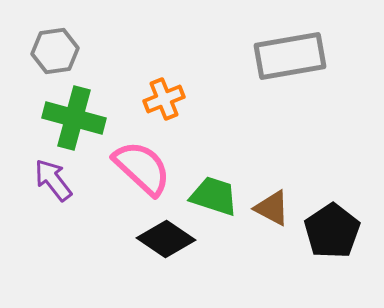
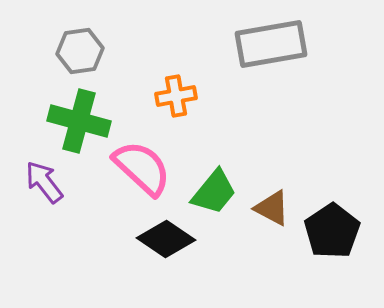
gray hexagon: moved 25 px right
gray rectangle: moved 19 px left, 12 px up
orange cross: moved 12 px right, 3 px up; rotated 12 degrees clockwise
green cross: moved 5 px right, 3 px down
purple arrow: moved 9 px left, 2 px down
green trapezoid: moved 4 px up; rotated 111 degrees clockwise
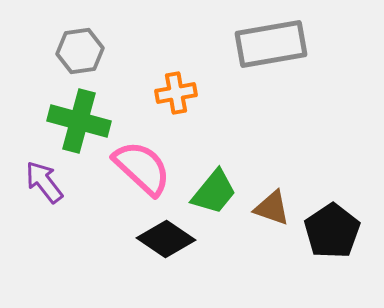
orange cross: moved 3 px up
brown triangle: rotated 9 degrees counterclockwise
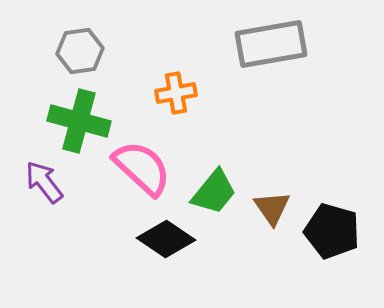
brown triangle: rotated 36 degrees clockwise
black pentagon: rotated 22 degrees counterclockwise
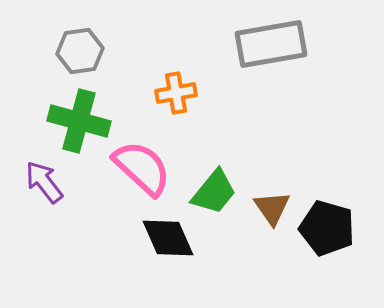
black pentagon: moved 5 px left, 3 px up
black diamond: moved 2 px right, 1 px up; rotated 32 degrees clockwise
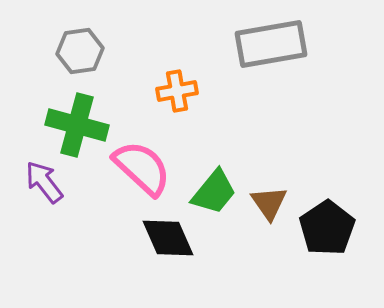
orange cross: moved 1 px right, 2 px up
green cross: moved 2 px left, 4 px down
brown triangle: moved 3 px left, 5 px up
black pentagon: rotated 22 degrees clockwise
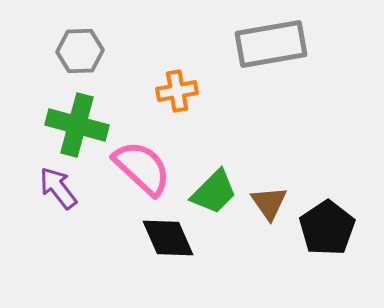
gray hexagon: rotated 6 degrees clockwise
purple arrow: moved 14 px right, 6 px down
green trapezoid: rotated 6 degrees clockwise
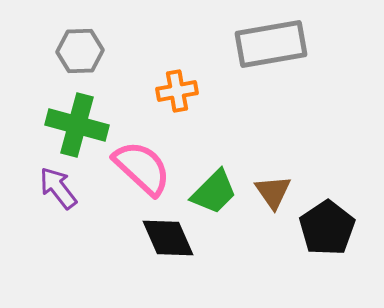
brown triangle: moved 4 px right, 11 px up
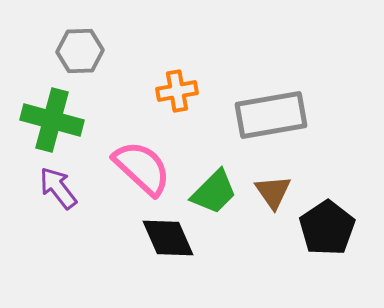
gray rectangle: moved 71 px down
green cross: moved 25 px left, 5 px up
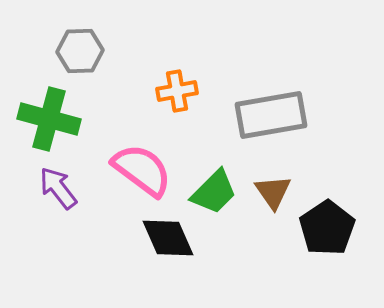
green cross: moved 3 px left, 1 px up
pink semicircle: moved 2 px down; rotated 6 degrees counterclockwise
